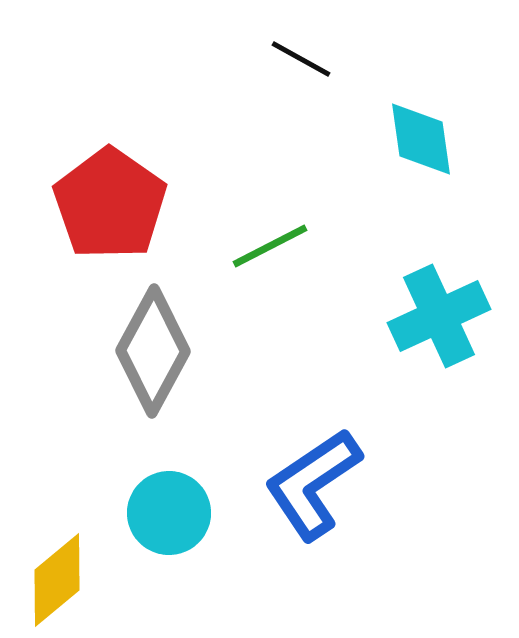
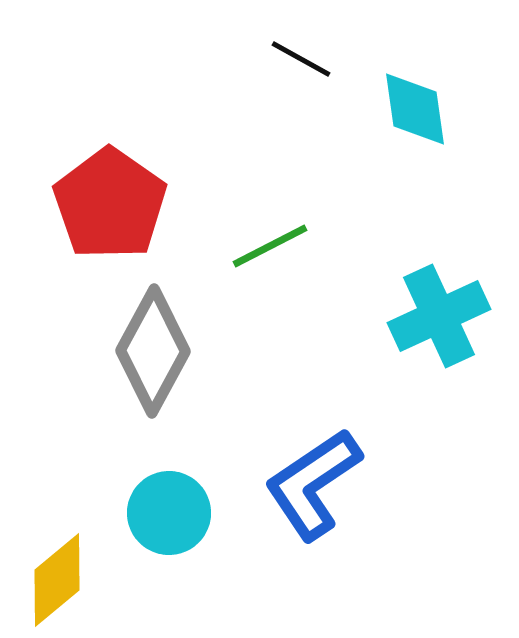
cyan diamond: moved 6 px left, 30 px up
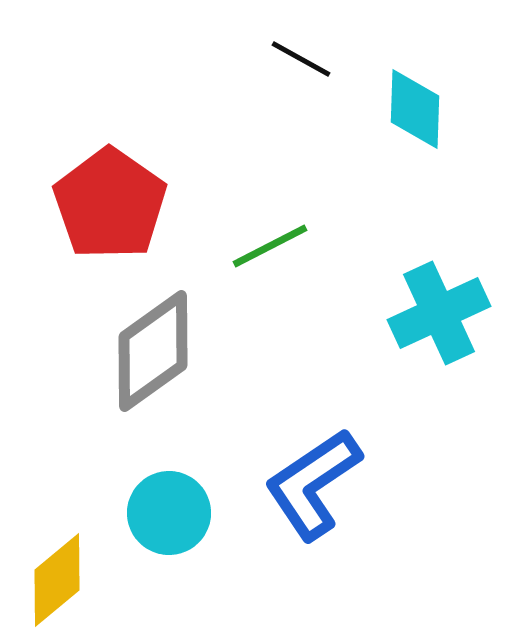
cyan diamond: rotated 10 degrees clockwise
cyan cross: moved 3 px up
gray diamond: rotated 26 degrees clockwise
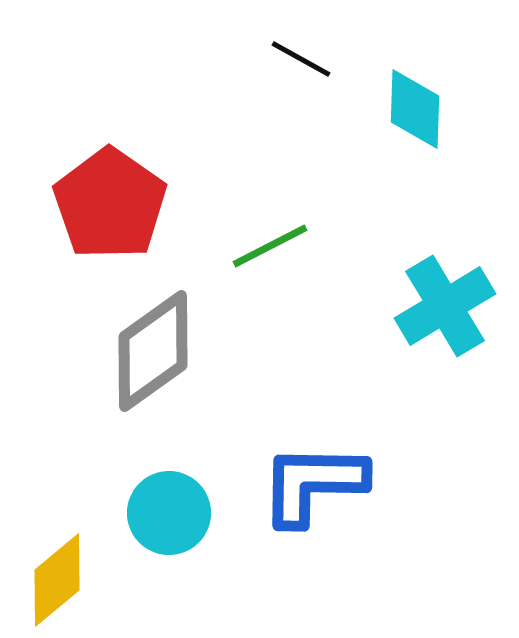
cyan cross: moved 6 px right, 7 px up; rotated 6 degrees counterclockwise
blue L-shape: rotated 35 degrees clockwise
